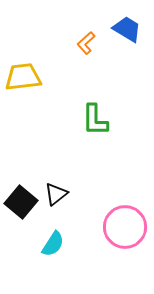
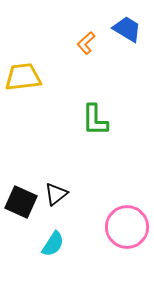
black square: rotated 16 degrees counterclockwise
pink circle: moved 2 px right
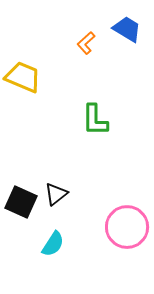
yellow trapezoid: rotated 30 degrees clockwise
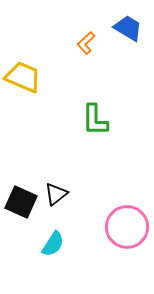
blue trapezoid: moved 1 px right, 1 px up
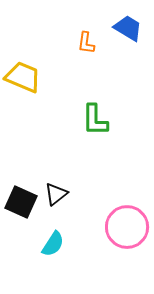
orange L-shape: rotated 40 degrees counterclockwise
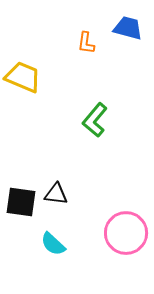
blue trapezoid: rotated 16 degrees counterclockwise
green L-shape: rotated 40 degrees clockwise
black triangle: rotated 45 degrees clockwise
black square: rotated 16 degrees counterclockwise
pink circle: moved 1 px left, 6 px down
cyan semicircle: rotated 100 degrees clockwise
